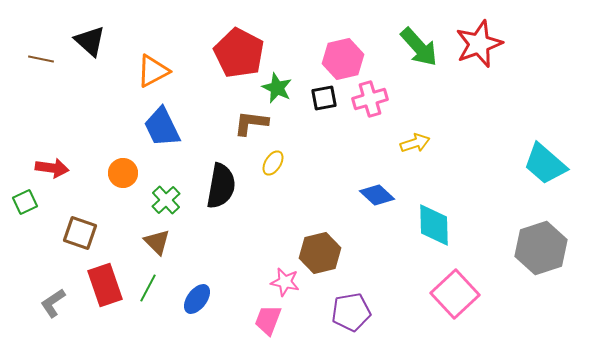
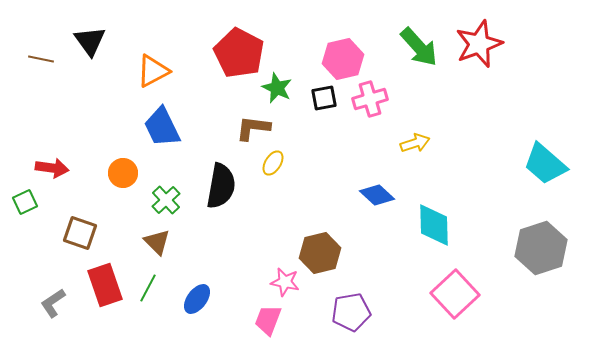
black triangle: rotated 12 degrees clockwise
brown L-shape: moved 2 px right, 5 px down
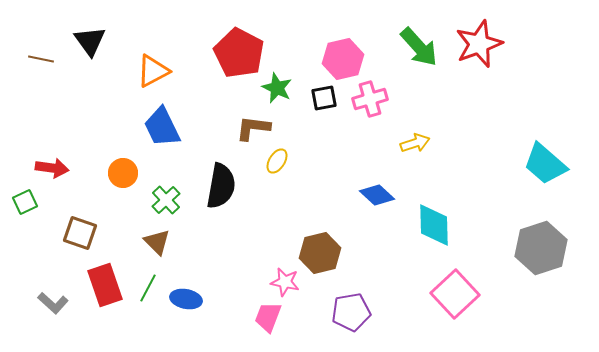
yellow ellipse: moved 4 px right, 2 px up
blue ellipse: moved 11 px left; rotated 64 degrees clockwise
gray L-shape: rotated 104 degrees counterclockwise
pink trapezoid: moved 3 px up
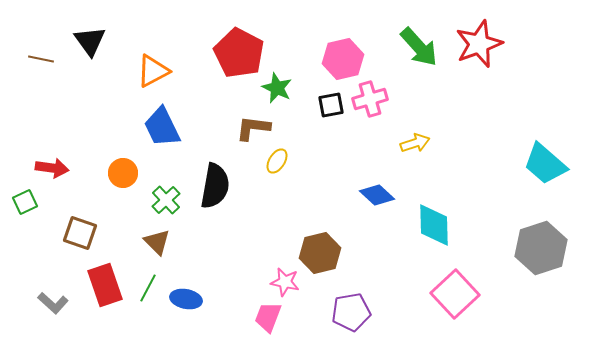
black square: moved 7 px right, 7 px down
black semicircle: moved 6 px left
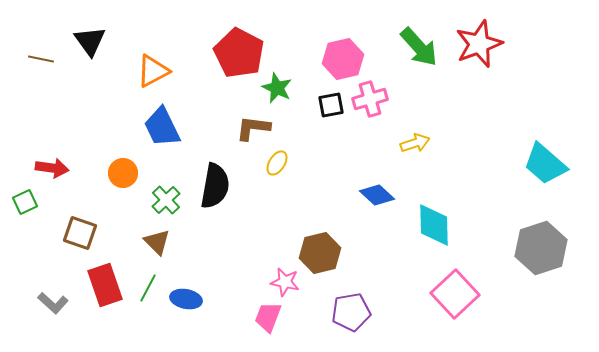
yellow ellipse: moved 2 px down
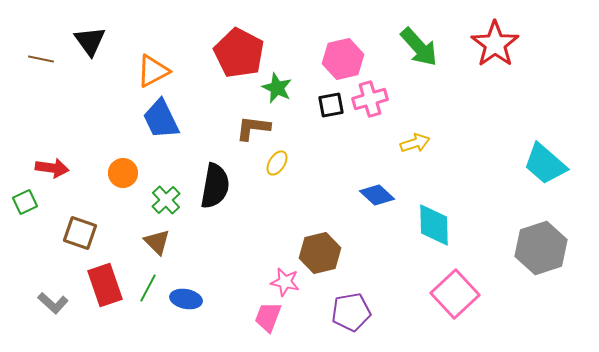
red star: moved 16 px right; rotated 15 degrees counterclockwise
blue trapezoid: moved 1 px left, 8 px up
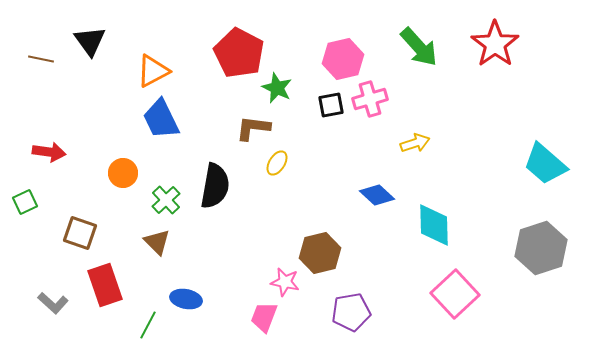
red arrow: moved 3 px left, 16 px up
green line: moved 37 px down
pink trapezoid: moved 4 px left
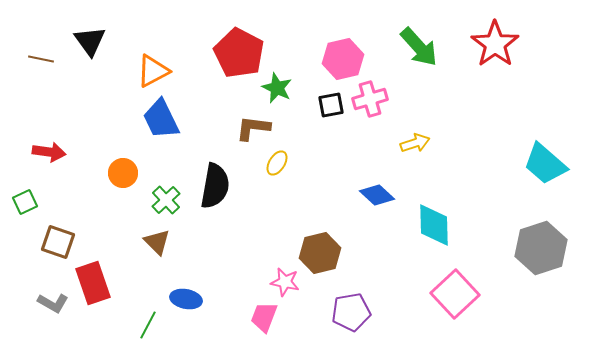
brown square: moved 22 px left, 9 px down
red rectangle: moved 12 px left, 2 px up
gray L-shape: rotated 12 degrees counterclockwise
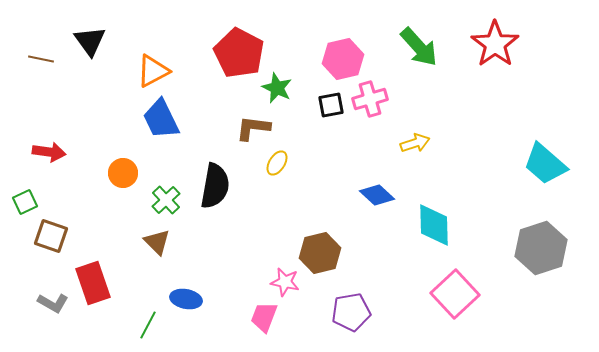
brown square: moved 7 px left, 6 px up
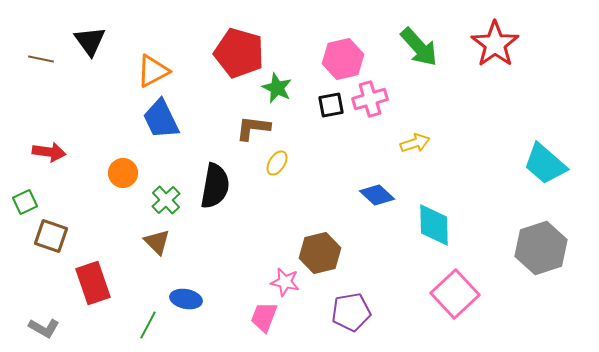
red pentagon: rotated 12 degrees counterclockwise
gray L-shape: moved 9 px left, 25 px down
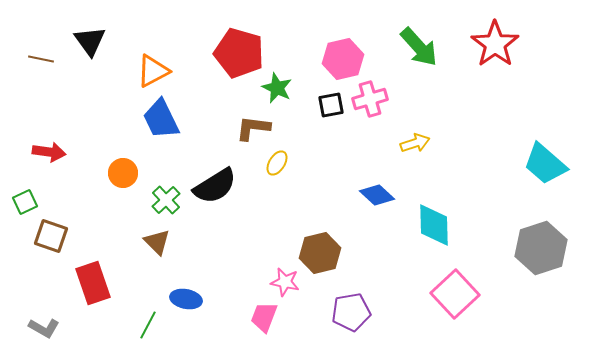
black semicircle: rotated 48 degrees clockwise
